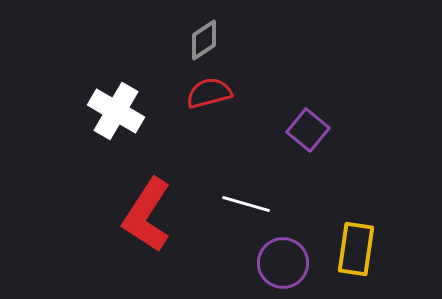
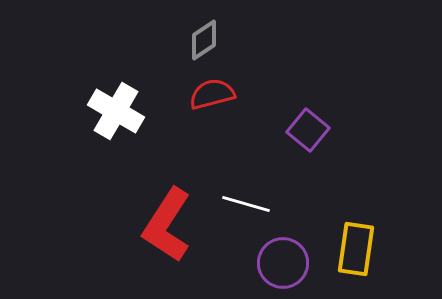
red semicircle: moved 3 px right, 1 px down
red L-shape: moved 20 px right, 10 px down
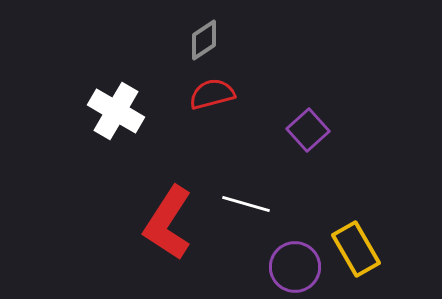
purple square: rotated 9 degrees clockwise
red L-shape: moved 1 px right, 2 px up
yellow rectangle: rotated 38 degrees counterclockwise
purple circle: moved 12 px right, 4 px down
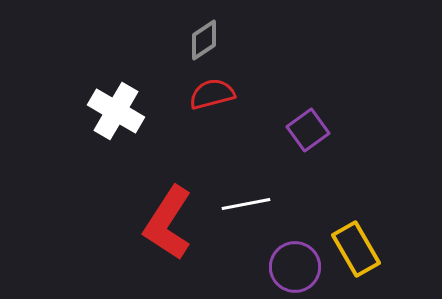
purple square: rotated 6 degrees clockwise
white line: rotated 27 degrees counterclockwise
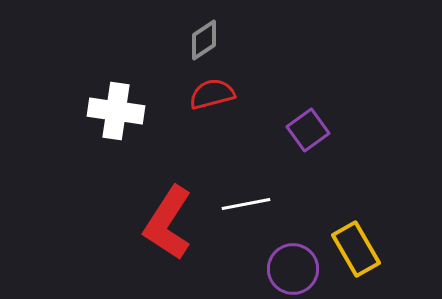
white cross: rotated 22 degrees counterclockwise
purple circle: moved 2 px left, 2 px down
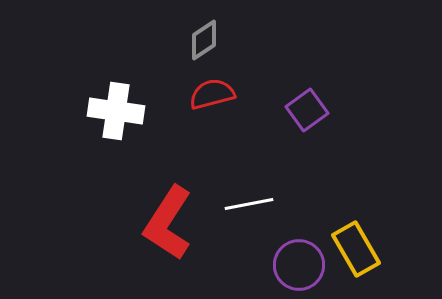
purple square: moved 1 px left, 20 px up
white line: moved 3 px right
purple circle: moved 6 px right, 4 px up
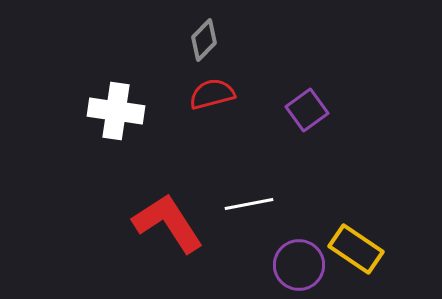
gray diamond: rotated 12 degrees counterclockwise
red L-shape: rotated 114 degrees clockwise
yellow rectangle: rotated 26 degrees counterclockwise
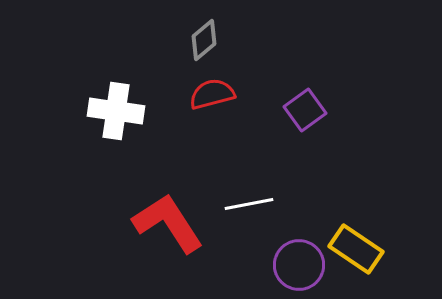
gray diamond: rotated 6 degrees clockwise
purple square: moved 2 px left
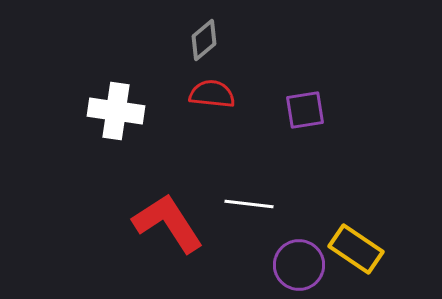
red semicircle: rotated 21 degrees clockwise
purple square: rotated 27 degrees clockwise
white line: rotated 18 degrees clockwise
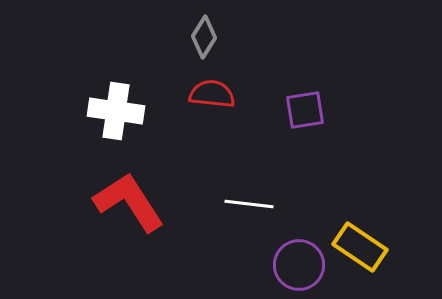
gray diamond: moved 3 px up; rotated 18 degrees counterclockwise
red L-shape: moved 39 px left, 21 px up
yellow rectangle: moved 4 px right, 2 px up
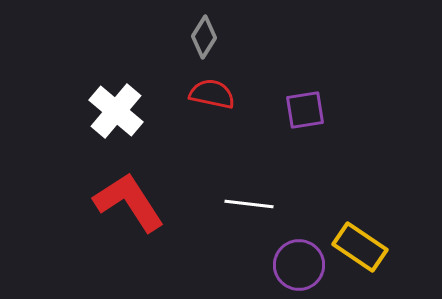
red semicircle: rotated 6 degrees clockwise
white cross: rotated 32 degrees clockwise
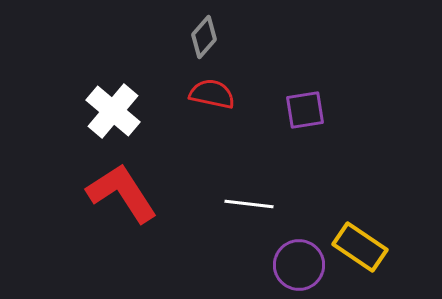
gray diamond: rotated 9 degrees clockwise
white cross: moved 3 px left
red L-shape: moved 7 px left, 9 px up
